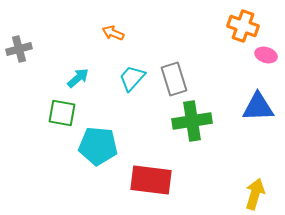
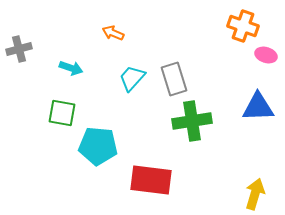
cyan arrow: moved 7 px left, 10 px up; rotated 60 degrees clockwise
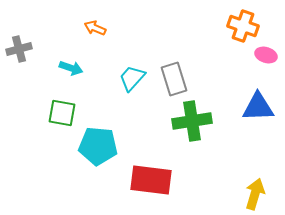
orange arrow: moved 18 px left, 5 px up
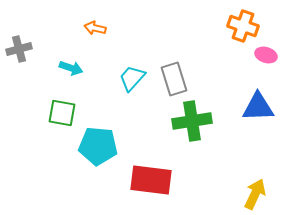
orange arrow: rotated 10 degrees counterclockwise
yellow arrow: rotated 8 degrees clockwise
